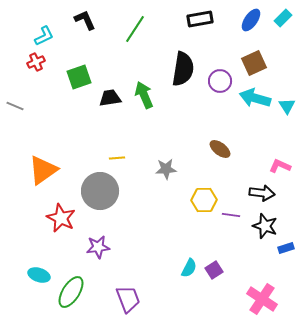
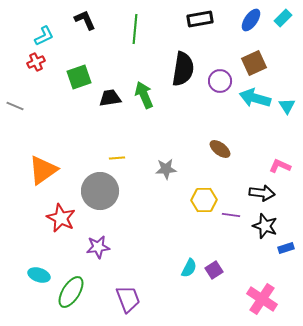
green line: rotated 28 degrees counterclockwise
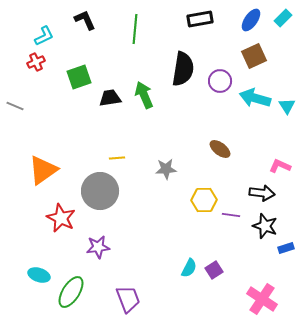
brown square: moved 7 px up
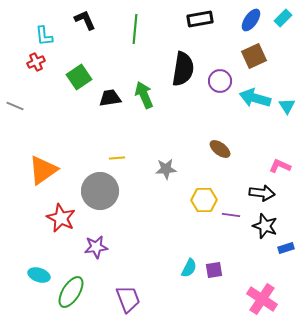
cyan L-shape: rotated 110 degrees clockwise
green square: rotated 15 degrees counterclockwise
purple star: moved 2 px left
purple square: rotated 24 degrees clockwise
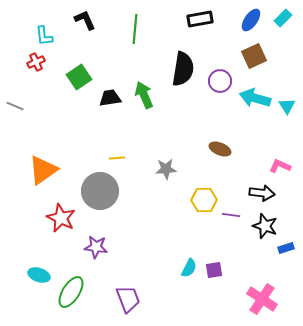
brown ellipse: rotated 15 degrees counterclockwise
purple star: rotated 15 degrees clockwise
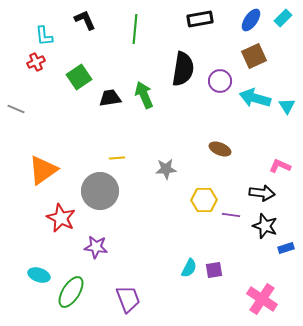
gray line: moved 1 px right, 3 px down
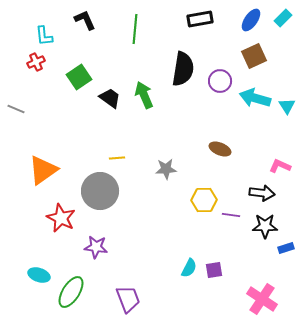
black trapezoid: rotated 45 degrees clockwise
black star: rotated 20 degrees counterclockwise
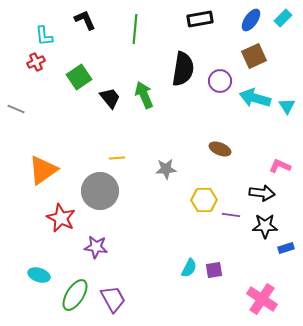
black trapezoid: rotated 15 degrees clockwise
green ellipse: moved 4 px right, 3 px down
purple trapezoid: moved 15 px left; rotated 8 degrees counterclockwise
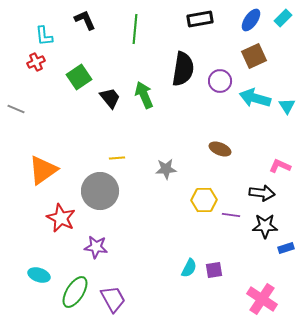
green ellipse: moved 3 px up
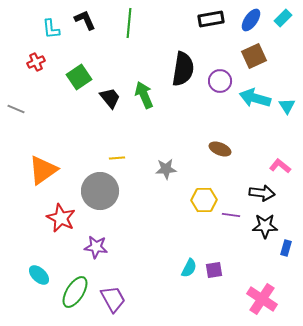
black rectangle: moved 11 px right
green line: moved 6 px left, 6 px up
cyan L-shape: moved 7 px right, 7 px up
pink L-shape: rotated 15 degrees clockwise
blue rectangle: rotated 56 degrees counterclockwise
cyan ellipse: rotated 25 degrees clockwise
